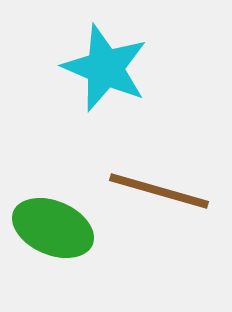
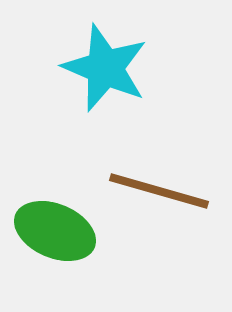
green ellipse: moved 2 px right, 3 px down
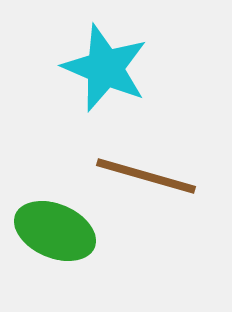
brown line: moved 13 px left, 15 px up
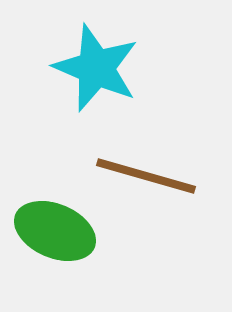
cyan star: moved 9 px left
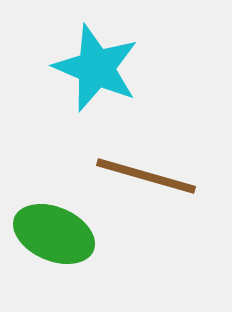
green ellipse: moved 1 px left, 3 px down
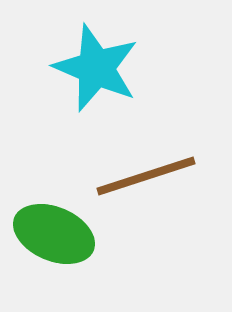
brown line: rotated 34 degrees counterclockwise
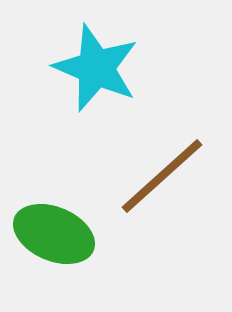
brown line: moved 16 px right; rotated 24 degrees counterclockwise
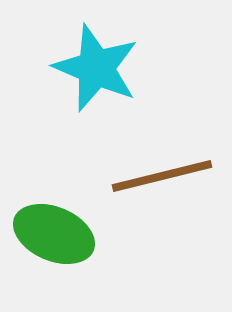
brown line: rotated 28 degrees clockwise
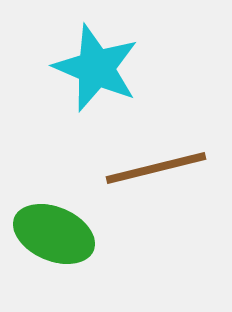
brown line: moved 6 px left, 8 px up
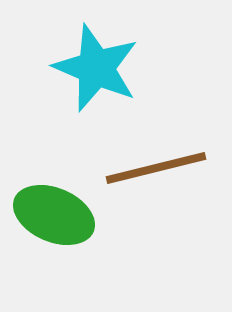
green ellipse: moved 19 px up
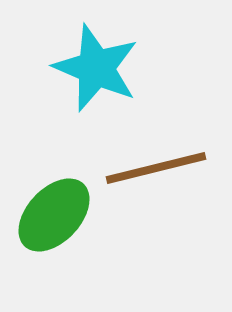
green ellipse: rotated 70 degrees counterclockwise
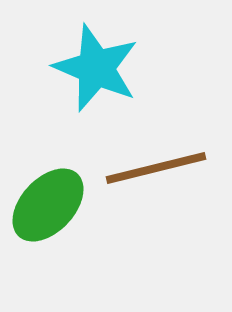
green ellipse: moved 6 px left, 10 px up
